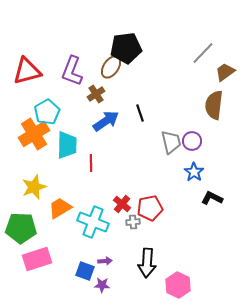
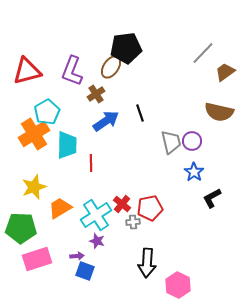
brown semicircle: moved 5 px right, 7 px down; rotated 84 degrees counterclockwise
black L-shape: rotated 55 degrees counterclockwise
cyan cross: moved 3 px right, 7 px up; rotated 36 degrees clockwise
purple arrow: moved 28 px left, 5 px up
purple star: moved 5 px left, 44 px up; rotated 14 degrees clockwise
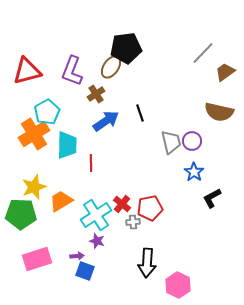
orange trapezoid: moved 1 px right, 7 px up
green pentagon: moved 14 px up
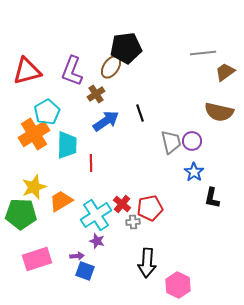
gray line: rotated 40 degrees clockwise
black L-shape: rotated 50 degrees counterclockwise
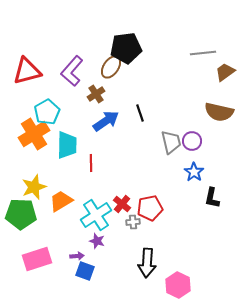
purple L-shape: rotated 20 degrees clockwise
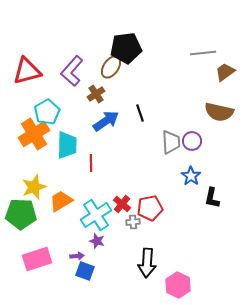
gray trapezoid: rotated 10 degrees clockwise
blue star: moved 3 px left, 4 px down
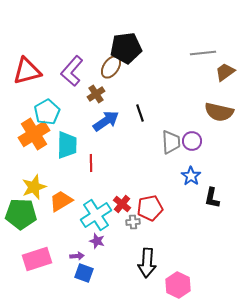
blue square: moved 1 px left, 2 px down
